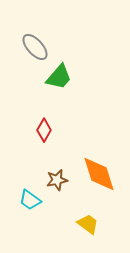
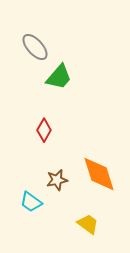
cyan trapezoid: moved 1 px right, 2 px down
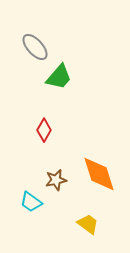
brown star: moved 1 px left
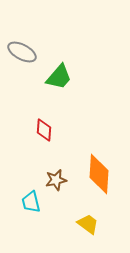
gray ellipse: moved 13 px left, 5 px down; rotated 20 degrees counterclockwise
red diamond: rotated 25 degrees counterclockwise
orange diamond: rotated 21 degrees clockwise
cyan trapezoid: rotated 40 degrees clockwise
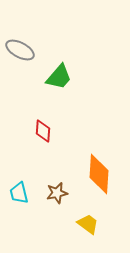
gray ellipse: moved 2 px left, 2 px up
red diamond: moved 1 px left, 1 px down
brown star: moved 1 px right, 13 px down
cyan trapezoid: moved 12 px left, 9 px up
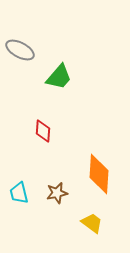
yellow trapezoid: moved 4 px right, 1 px up
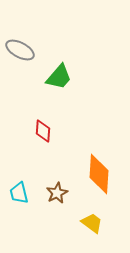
brown star: rotated 15 degrees counterclockwise
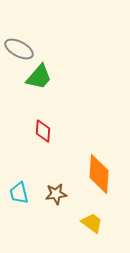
gray ellipse: moved 1 px left, 1 px up
green trapezoid: moved 20 px left
brown star: moved 1 px left, 1 px down; rotated 20 degrees clockwise
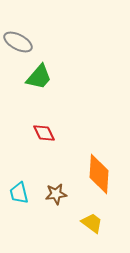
gray ellipse: moved 1 px left, 7 px up
red diamond: moved 1 px right, 2 px down; rotated 30 degrees counterclockwise
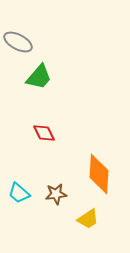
cyan trapezoid: rotated 35 degrees counterclockwise
yellow trapezoid: moved 4 px left, 4 px up; rotated 110 degrees clockwise
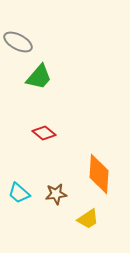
red diamond: rotated 25 degrees counterclockwise
